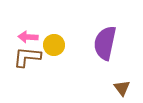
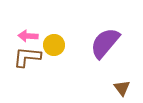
pink arrow: moved 1 px up
purple semicircle: rotated 28 degrees clockwise
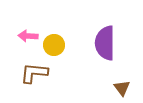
purple semicircle: rotated 40 degrees counterclockwise
brown L-shape: moved 7 px right, 16 px down
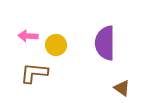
yellow circle: moved 2 px right
brown triangle: rotated 18 degrees counterclockwise
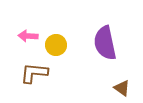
purple semicircle: rotated 12 degrees counterclockwise
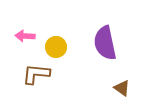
pink arrow: moved 3 px left
yellow circle: moved 2 px down
brown L-shape: moved 2 px right, 1 px down
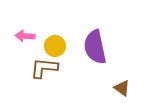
purple semicircle: moved 10 px left, 4 px down
yellow circle: moved 1 px left, 1 px up
brown L-shape: moved 8 px right, 6 px up
